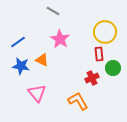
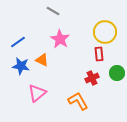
green circle: moved 4 px right, 5 px down
pink triangle: rotated 30 degrees clockwise
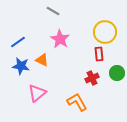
orange L-shape: moved 1 px left, 1 px down
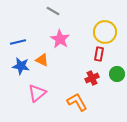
blue line: rotated 21 degrees clockwise
red rectangle: rotated 16 degrees clockwise
green circle: moved 1 px down
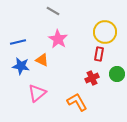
pink star: moved 2 px left
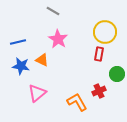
red cross: moved 7 px right, 13 px down
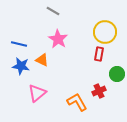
blue line: moved 1 px right, 2 px down; rotated 28 degrees clockwise
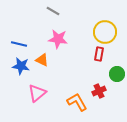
pink star: rotated 24 degrees counterclockwise
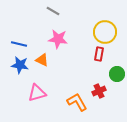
blue star: moved 1 px left, 1 px up
pink triangle: rotated 24 degrees clockwise
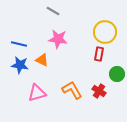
red cross: rotated 32 degrees counterclockwise
orange L-shape: moved 5 px left, 12 px up
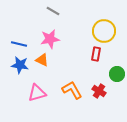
yellow circle: moved 1 px left, 1 px up
pink star: moved 8 px left; rotated 18 degrees counterclockwise
red rectangle: moved 3 px left
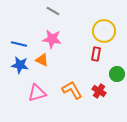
pink star: moved 2 px right; rotated 18 degrees clockwise
